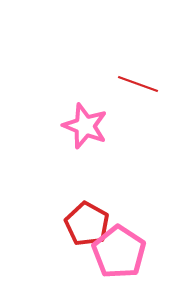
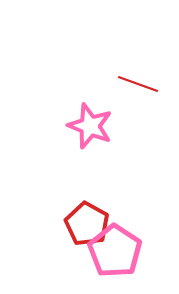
pink star: moved 5 px right
pink pentagon: moved 4 px left, 1 px up
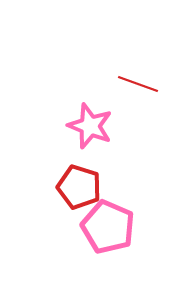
red pentagon: moved 8 px left, 37 px up; rotated 12 degrees counterclockwise
pink pentagon: moved 7 px left, 24 px up; rotated 10 degrees counterclockwise
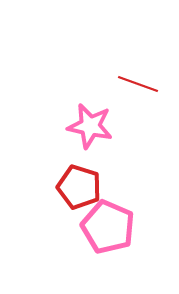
pink star: rotated 9 degrees counterclockwise
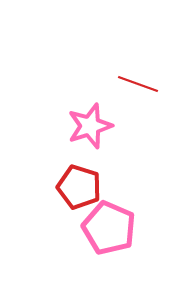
pink star: rotated 30 degrees counterclockwise
pink pentagon: moved 1 px right, 1 px down
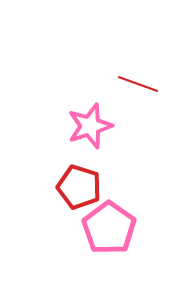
pink pentagon: rotated 12 degrees clockwise
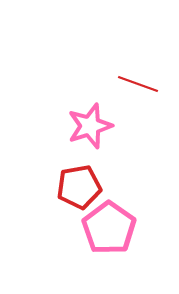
red pentagon: rotated 27 degrees counterclockwise
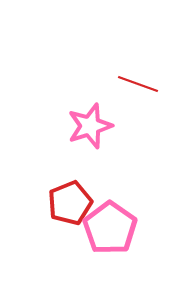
red pentagon: moved 9 px left, 16 px down; rotated 12 degrees counterclockwise
pink pentagon: moved 1 px right
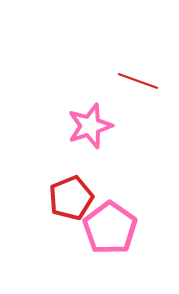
red line: moved 3 px up
red pentagon: moved 1 px right, 5 px up
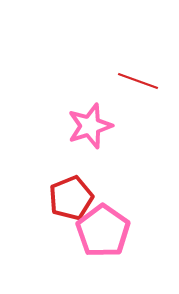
pink pentagon: moved 7 px left, 3 px down
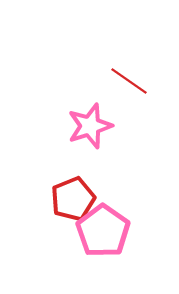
red line: moved 9 px left; rotated 15 degrees clockwise
red pentagon: moved 2 px right, 1 px down
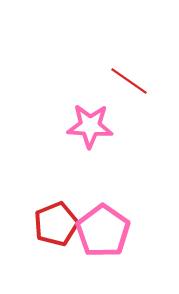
pink star: rotated 21 degrees clockwise
red pentagon: moved 17 px left, 25 px down
